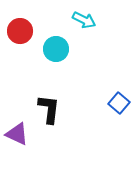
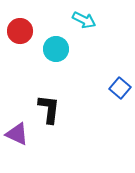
blue square: moved 1 px right, 15 px up
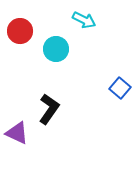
black L-shape: rotated 28 degrees clockwise
purple triangle: moved 1 px up
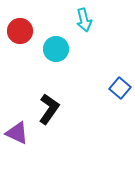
cyan arrow: rotated 50 degrees clockwise
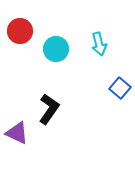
cyan arrow: moved 15 px right, 24 px down
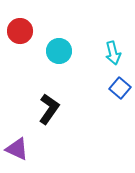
cyan arrow: moved 14 px right, 9 px down
cyan circle: moved 3 px right, 2 px down
purple triangle: moved 16 px down
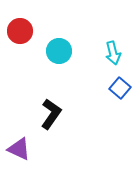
black L-shape: moved 2 px right, 5 px down
purple triangle: moved 2 px right
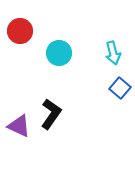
cyan circle: moved 2 px down
purple triangle: moved 23 px up
